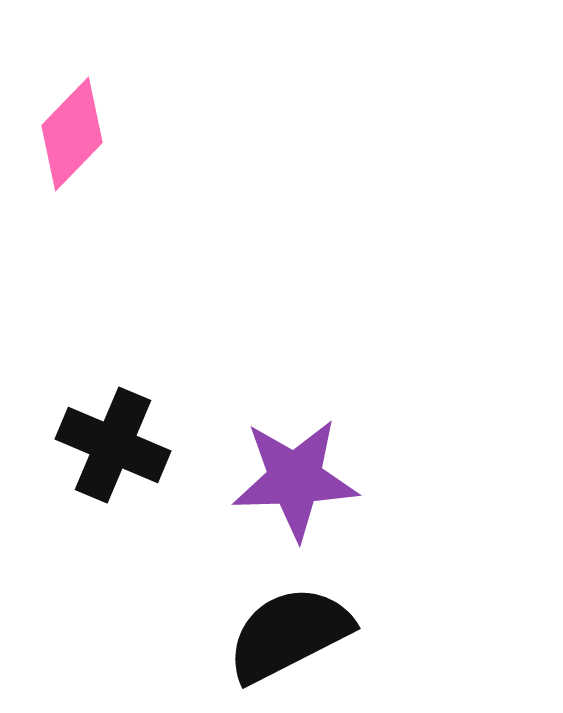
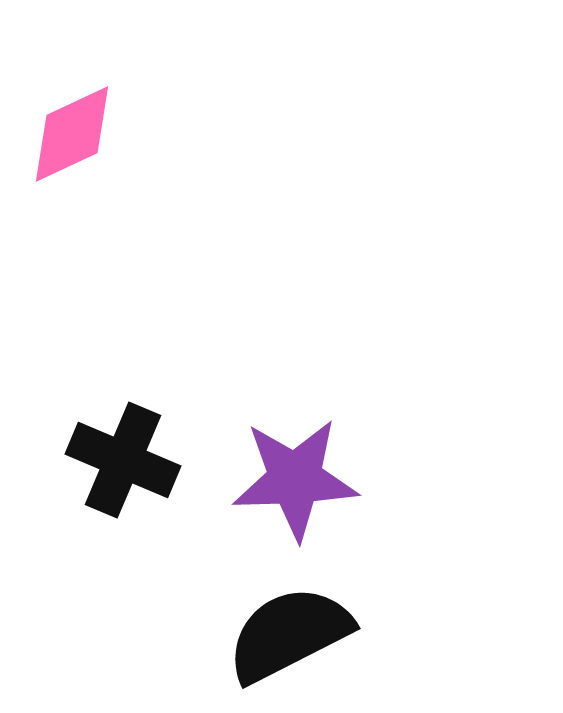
pink diamond: rotated 21 degrees clockwise
black cross: moved 10 px right, 15 px down
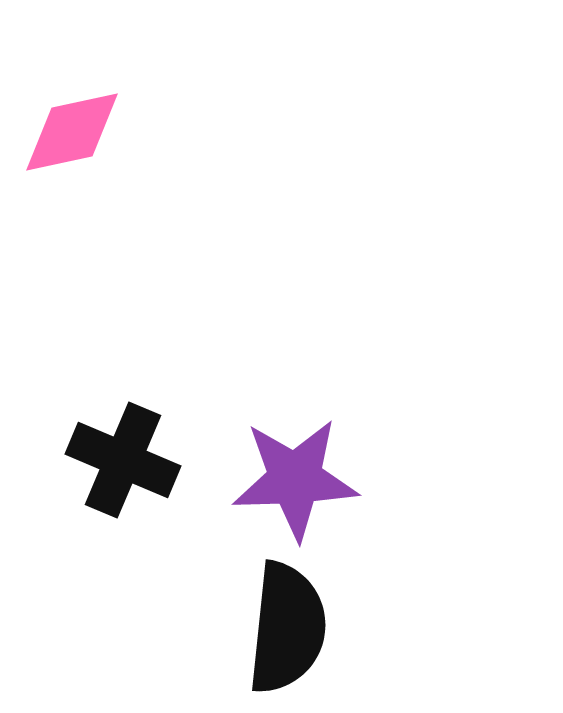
pink diamond: moved 2 px up; rotated 13 degrees clockwise
black semicircle: moved 2 px left, 6 px up; rotated 123 degrees clockwise
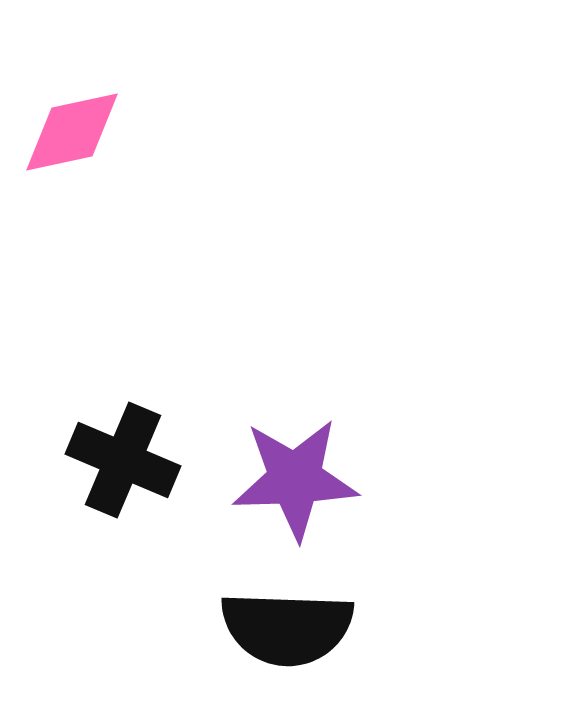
black semicircle: rotated 86 degrees clockwise
